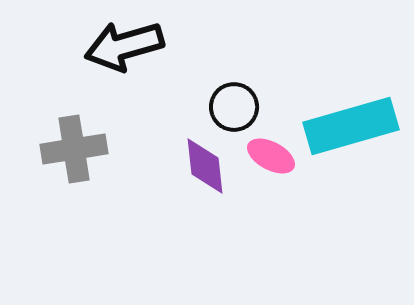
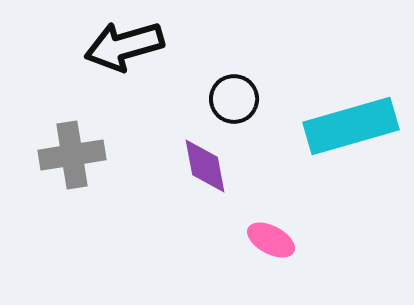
black circle: moved 8 px up
gray cross: moved 2 px left, 6 px down
pink ellipse: moved 84 px down
purple diamond: rotated 4 degrees counterclockwise
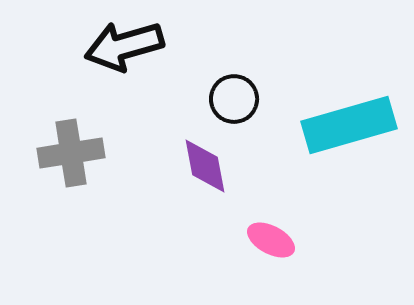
cyan rectangle: moved 2 px left, 1 px up
gray cross: moved 1 px left, 2 px up
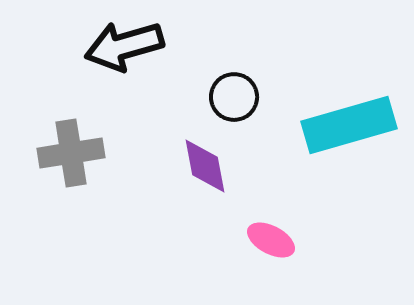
black circle: moved 2 px up
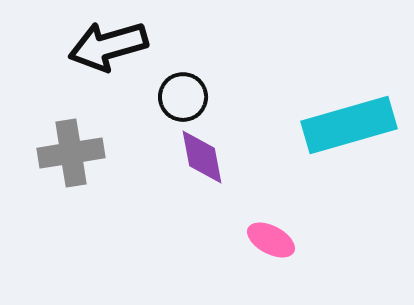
black arrow: moved 16 px left
black circle: moved 51 px left
purple diamond: moved 3 px left, 9 px up
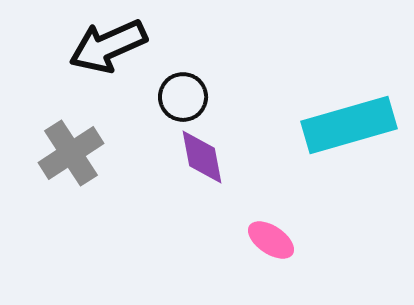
black arrow: rotated 8 degrees counterclockwise
gray cross: rotated 24 degrees counterclockwise
pink ellipse: rotated 6 degrees clockwise
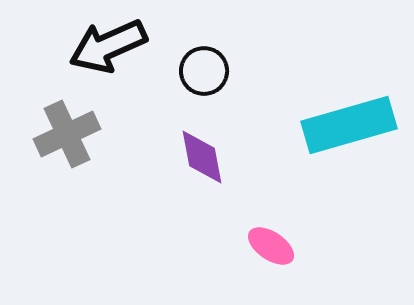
black circle: moved 21 px right, 26 px up
gray cross: moved 4 px left, 19 px up; rotated 8 degrees clockwise
pink ellipse: moved 6 px down
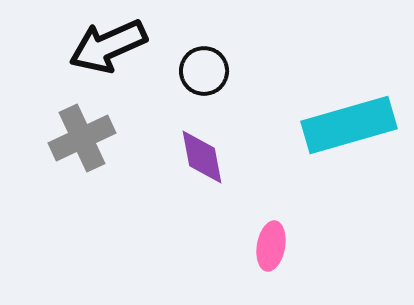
gray cross: moved 15 px right, 4 px down
pink ellipse: rotated 66 degrees clockwise
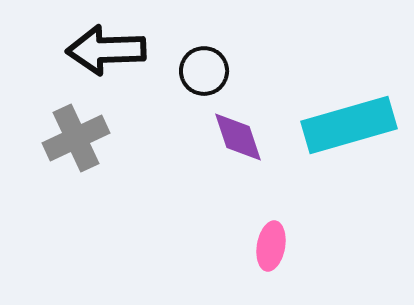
black arrow: moved 2 px left, 4 px down; rotated 22 degrees clockwise
gray cross: moved 6 px left
purple diamond: moved 36 px right, 20 px up; rotated 8 degrees counterclockwise
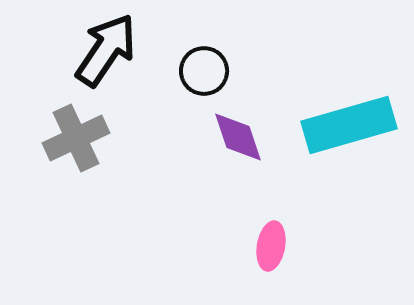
black arrow: rotated 126 degrees clockwise
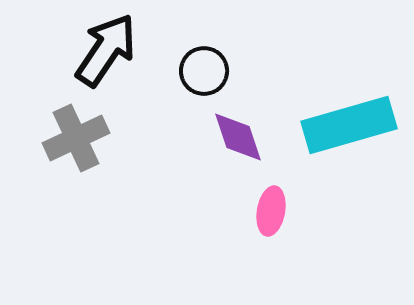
pink ellipse: moved 35 px up
